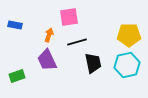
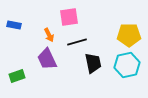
blue rectangle: moved 1 px left
orange arrow: rotated 136 degrees clockwise
purple trapezoid: moved 1 px up
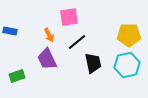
blue rectangle: moved 4 px left, 6 px down
black line: rotated 24 degrees counterclockwise
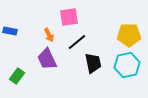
green rectangle: rotated 35 degrees counterclockwise
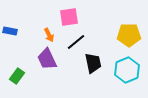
black line: moved 1 px left
cyan hexagon: moved 5 px down; rotated 10 degrees counterclockwise
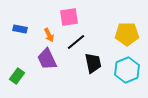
blue rectangle: moved 10 px right, 2 px up
yellow pentagon: moved 2 px left, 1 px up
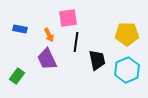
pink square: moved 1 px left, 1 px down
black line: rotated 42 degrees counterclockwise
black trapezoid: moved 4 px right, 3 px up
